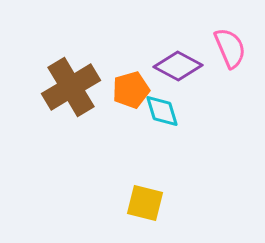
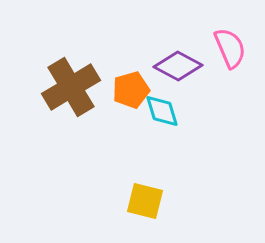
yellow square: moved 2 px up
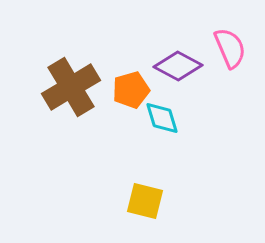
cyan diamond: moved 7 px down
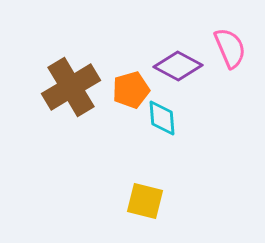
cyan diamond: rotated 12 degrees clockwise
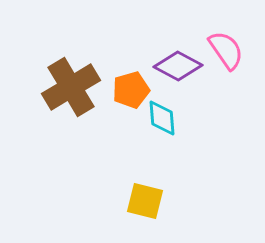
pink semicircle: moved 4 px left, 2 px down; rotated 12 degrees counterclockwise
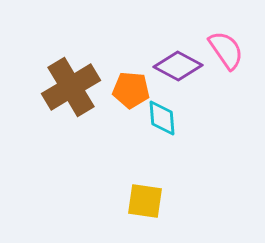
orange pentagon: rotated 21 degrees clockwise
yellow square: rotated 6 degrees counterclockwise
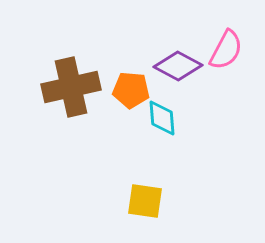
pink semicircle: rotated 63 degrees clockwise
brown cross: rotated 18 degrees clockwise
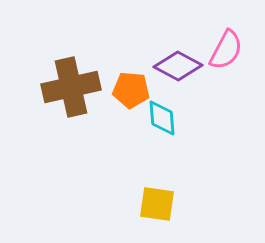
yellow square: moved 12 px right, 3 px down
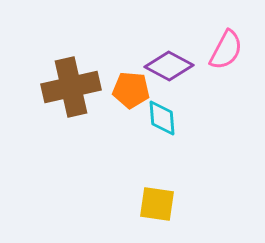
purple diamond: moved 9 px left
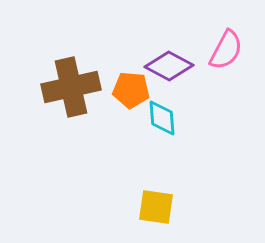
yellow square: moved 1 px left, 3 px down
